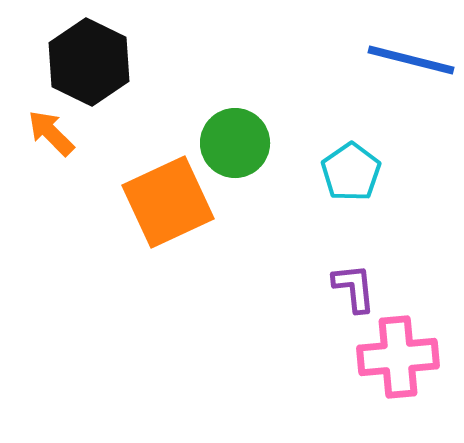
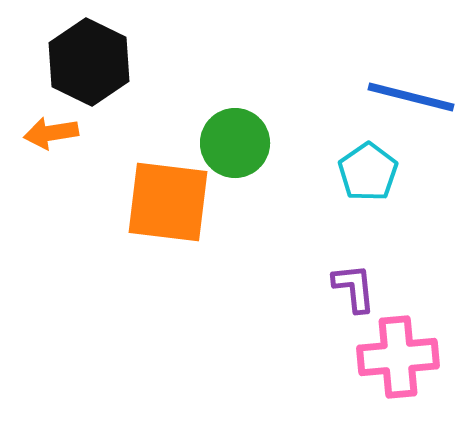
blue line: moved 37 px down
orange arrow: rotated 54 degrees counterclockwise
cyan pentagon: moved 17 px right
orange square: rotated 32 degrees clockwise
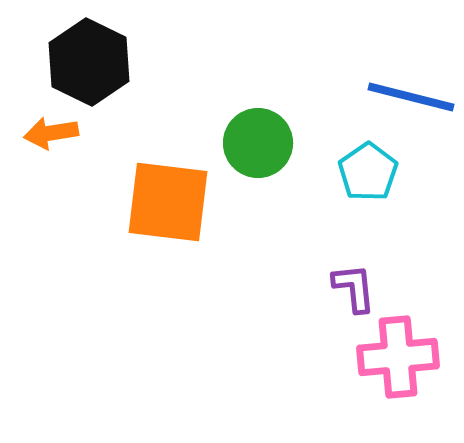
green circle: moved 23 px right
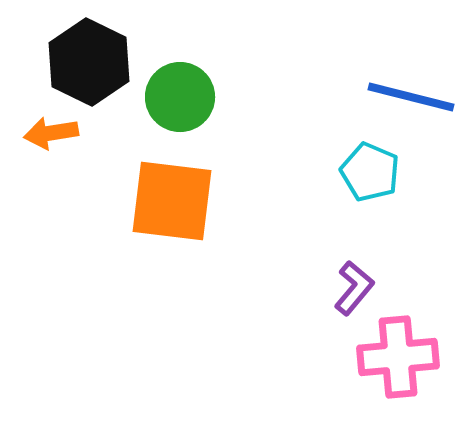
green circle: moved 78 px left, 46 px up
cyan pentagon: moved 2 px right; rotated 14 degrees counterclockwise
orange square: moved 4 px right, 1 px up
purple L-shape: rotated 46 degrees clockwise
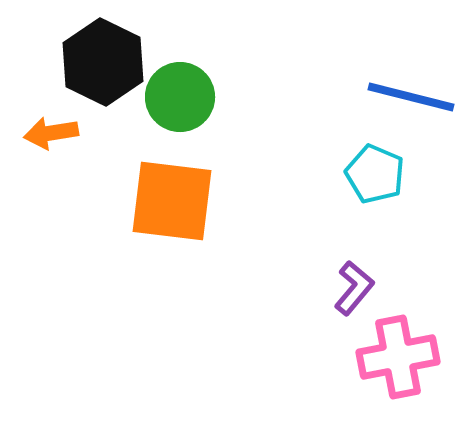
black hexagon: moved 14 px right
cyan pentagon: moved 5 px right, 2 px down
pink cross: rotated 6 degrees counterclockwise
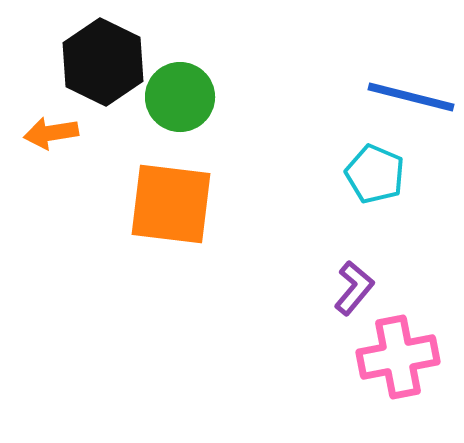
orange square: moved 1 px left, 3 px down
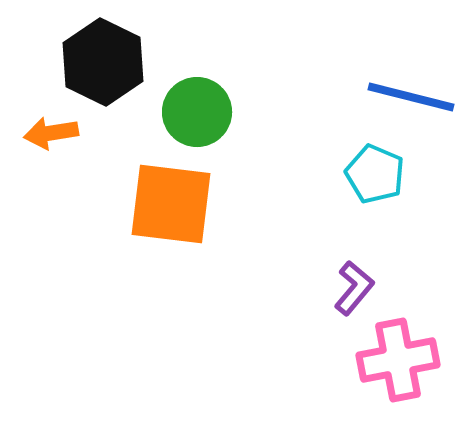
green circle: moved 17 px right, 15 px down
pink cross: moved 3 px down
